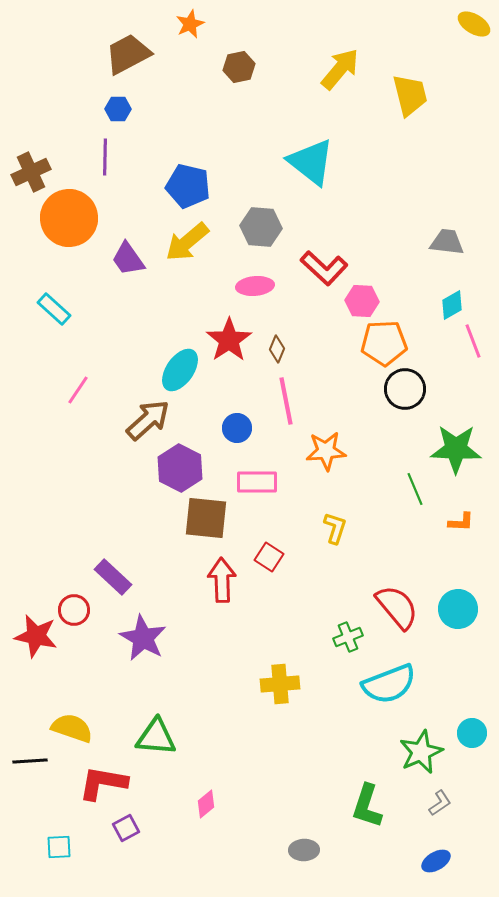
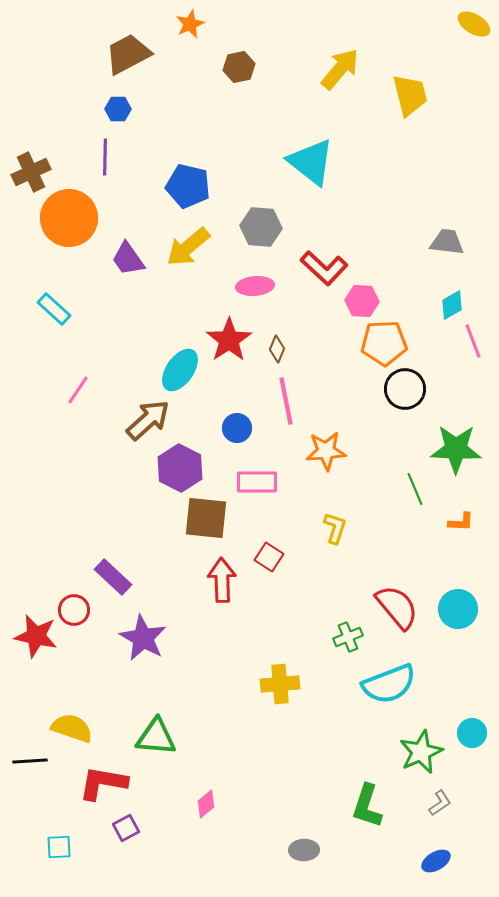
yellow arrow at (187, 242): moved 1 px right, 5 px down
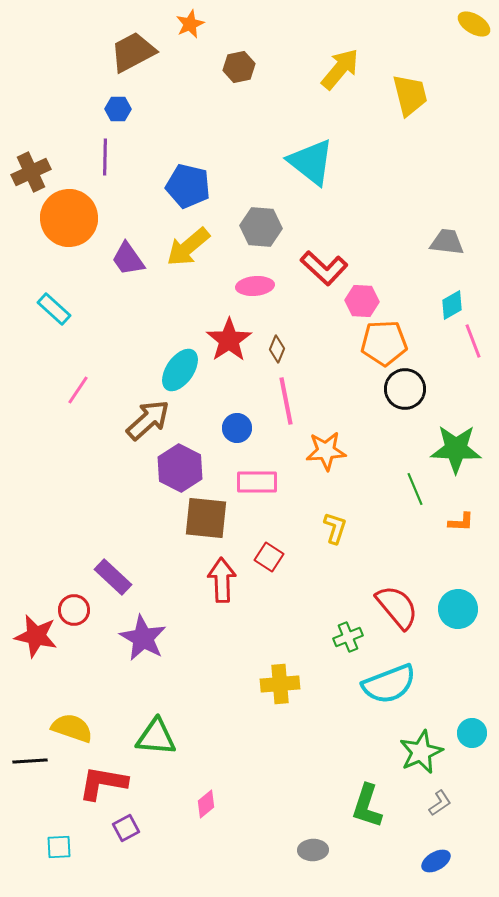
brown trapezoid at (128, 54): moved 5 px right, 2 px up
gray ellipse at (304, 850): moved 9 px right
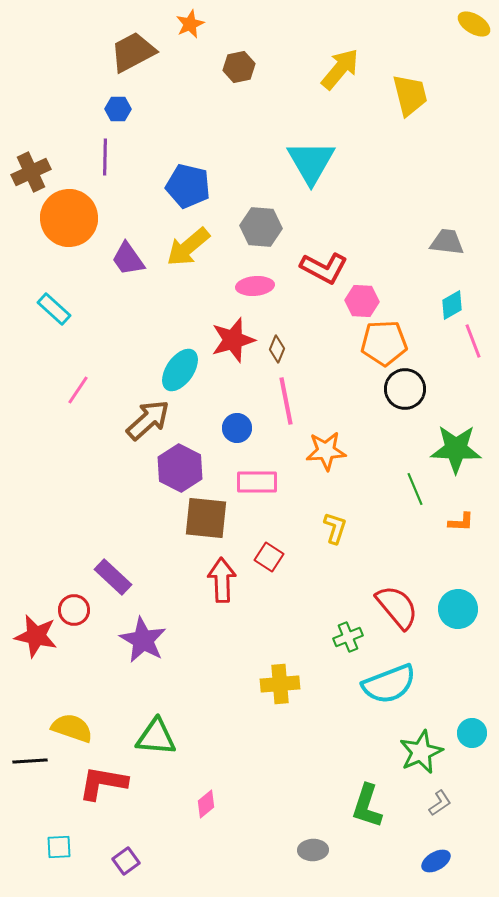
cyan triangle at (311, 162): rotated 22 degrees clockwise
red L-shape at (324, 268): rotated 15 degrees counterclockwise
red star at (229, 340): moved 4 px right; rotated 18 degrees clockwise
purple star at (143, 638): moved 2 px down
purple square at (126, 828): moved 33 px down; rotated 8 degrees counterclockwise
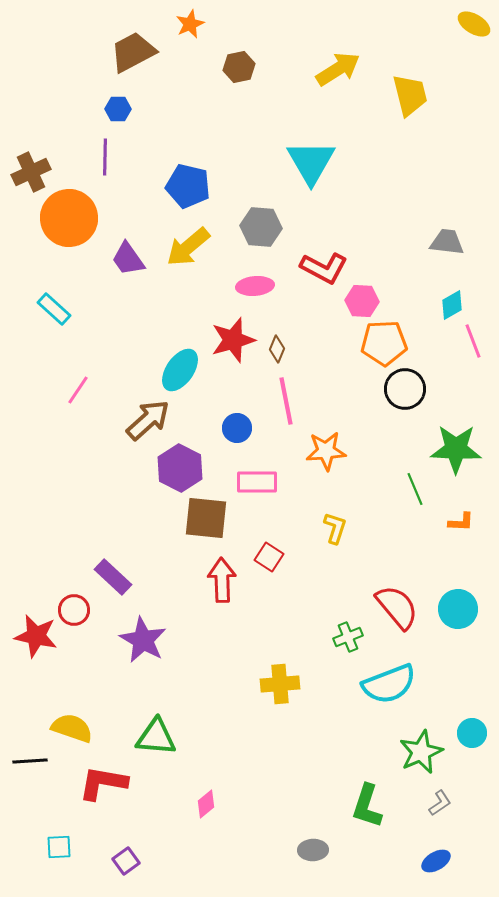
yellow arrow at (340, 69): moved 2 px left; rotated 18 degrees clockwise
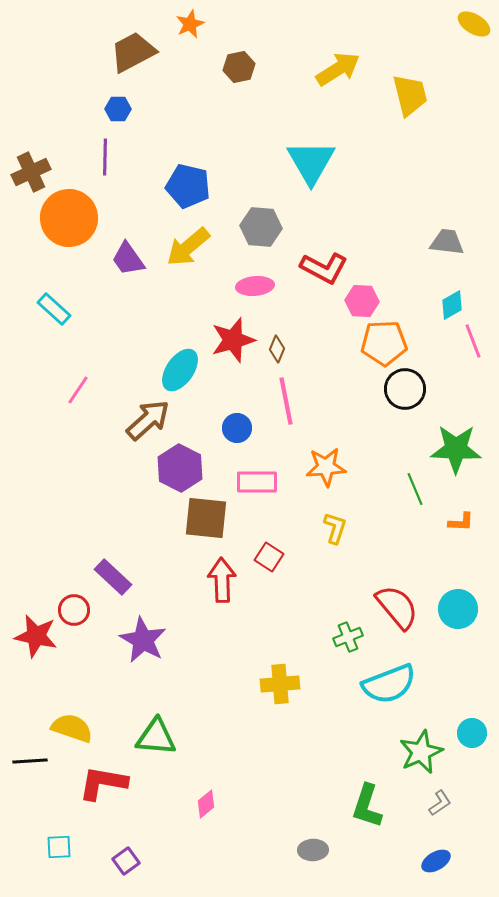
orange star at (326, 451): moved 16 px down
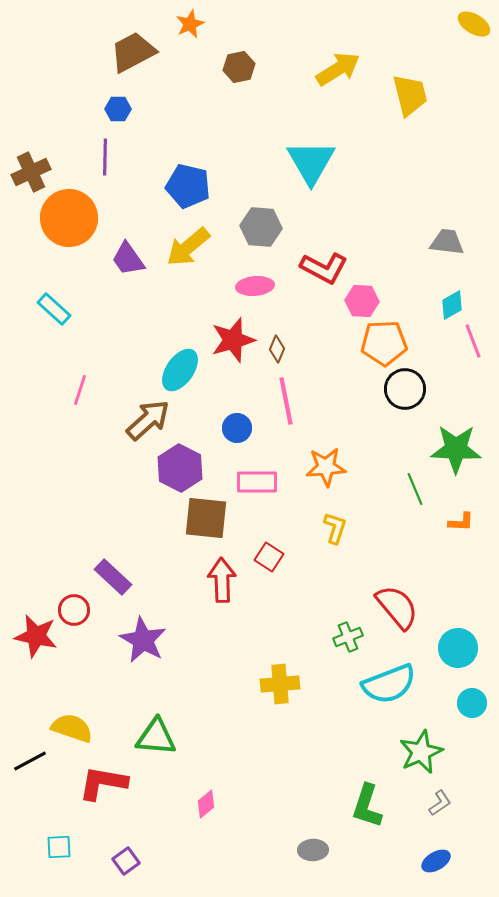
pink line at (78, 390): moved 2 px right; rotated 16 degrees counterclockwise
cyan circle at (458, 609): moved 39 px down
cyan circle at (472, 733): moved 30 px up
black line at (30, 761): rotated 24 degrees counterclockwise
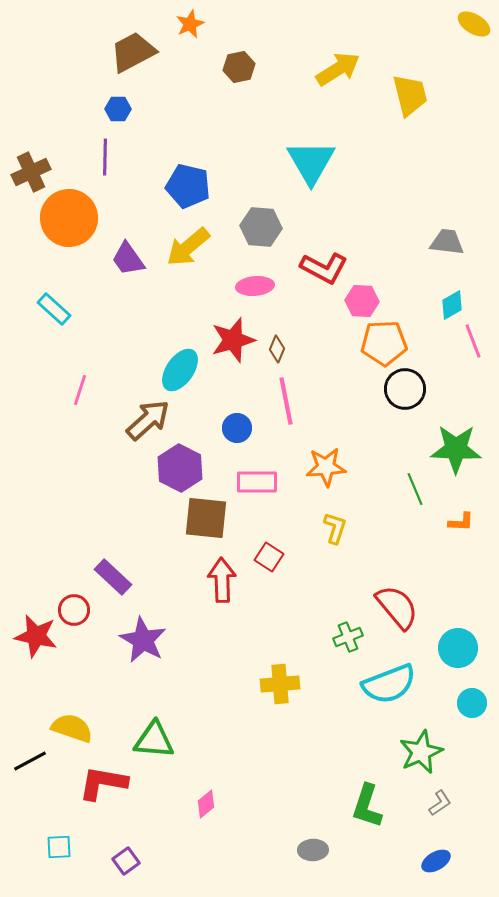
green triangle at (156, 737): moved 2 px left, 3 px down
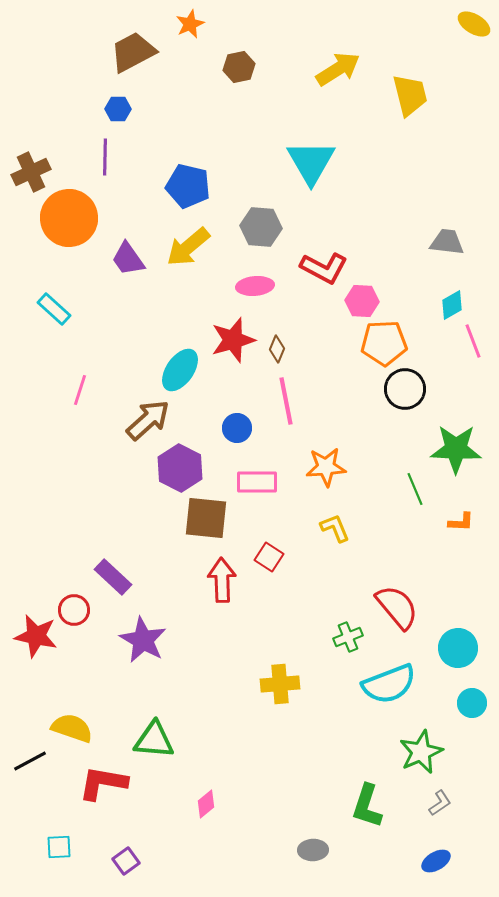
yellow L-shape at (335, 528): rotated 40 degrees counterclockwise
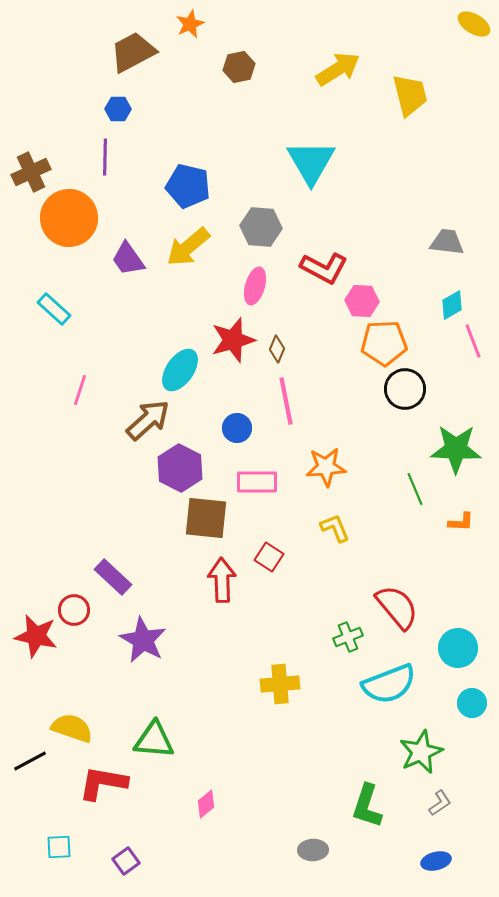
pink ellipse at (255, 286): rotated 69 degrees counterclockwise
blue ellipse at (436, 861): rotated 16 degrees clockwise
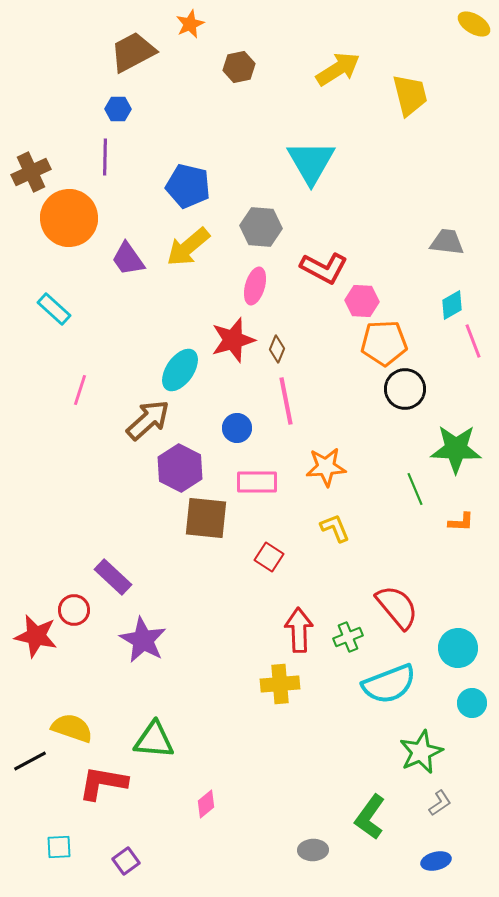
red arrow at (222, 580): moved 77 px right, 50 px down
green L-shape at (367, 806): moved 3 px right, 11 px down; rotated 18 degrees clockwise
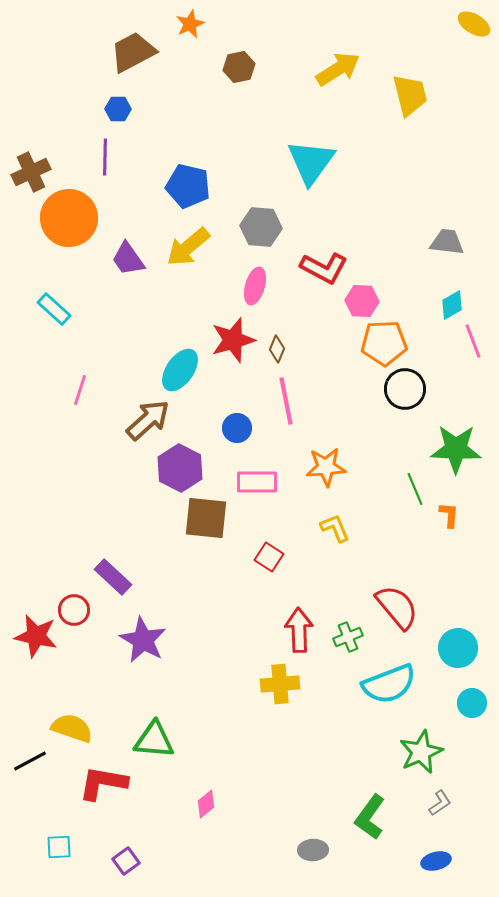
cyan triangle at (311, 162): rotated 6 degrees clockwise
orange L-shape at (461, 522): moved 12 px left, 7 px up; rotated 88 degrees counterclockwise
